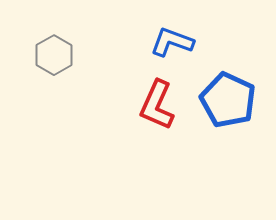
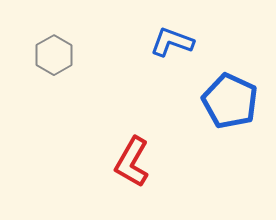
blue pentagon: moved 2 px right, 1 px down
red L-shape: moved 25 px left, 57 px down; rotated 6 degrees clockwise
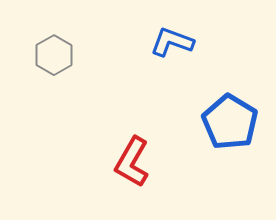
blue pentagon: moved 21 px down; rotated 6 degrees clockwise
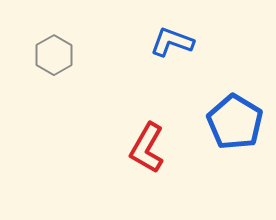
blue pentagon: moved 5 px right
red L-shape: moved 15 px right, 14 px up
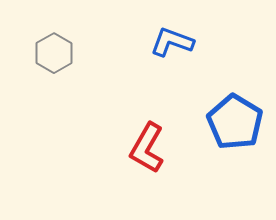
gray hexagon: moved 2 px up
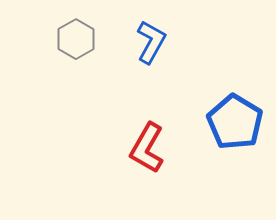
blue L-shape: moved 21 px left; rotated 99 degrees clockwise
gray hexagon: moved 22 px right, 14 px up
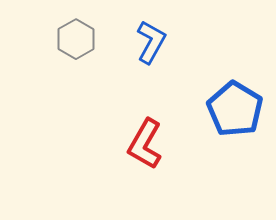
blue pentagon: moved 13 px up
red L-shape: moved 2 px left, 4 px up
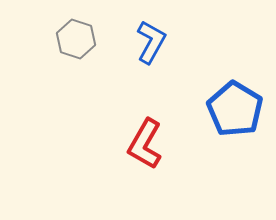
gray hexagon: rotated 12 degrees counterclockwise
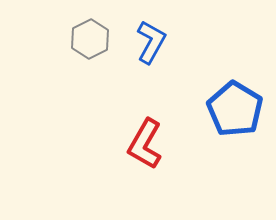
gray hexagon: moved 14 px right; rotated 15 degrees clockwise
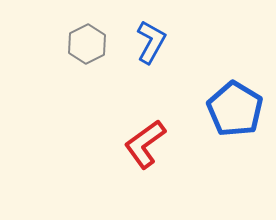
gray hexagon: moved 3 px left, 5 px down
red L-shape: rotated 24 degrees clockwise
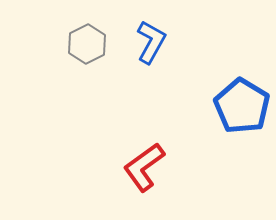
blue pentagon: moved 7 px right, 3 px up
red L-shape: moved 1 px left, 23 px down
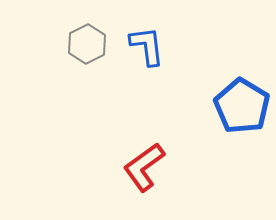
blue L-shape: moved 4 px left, 4 px down; rotated 36 degrees counterclockwise
